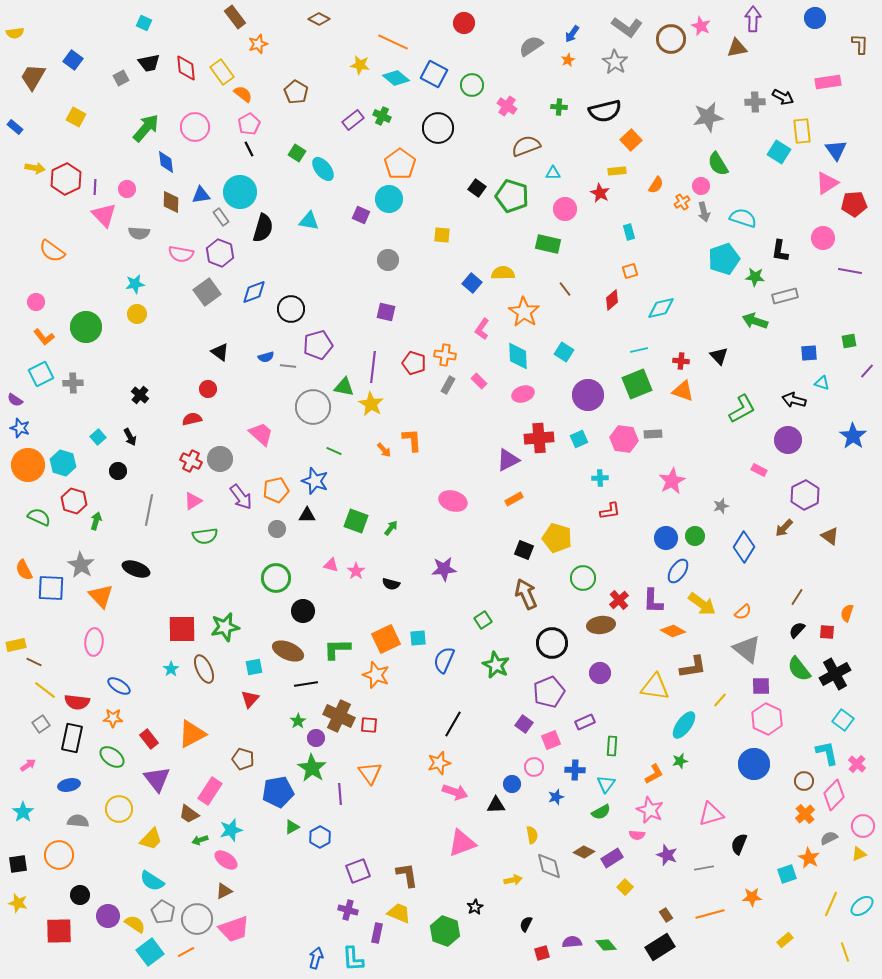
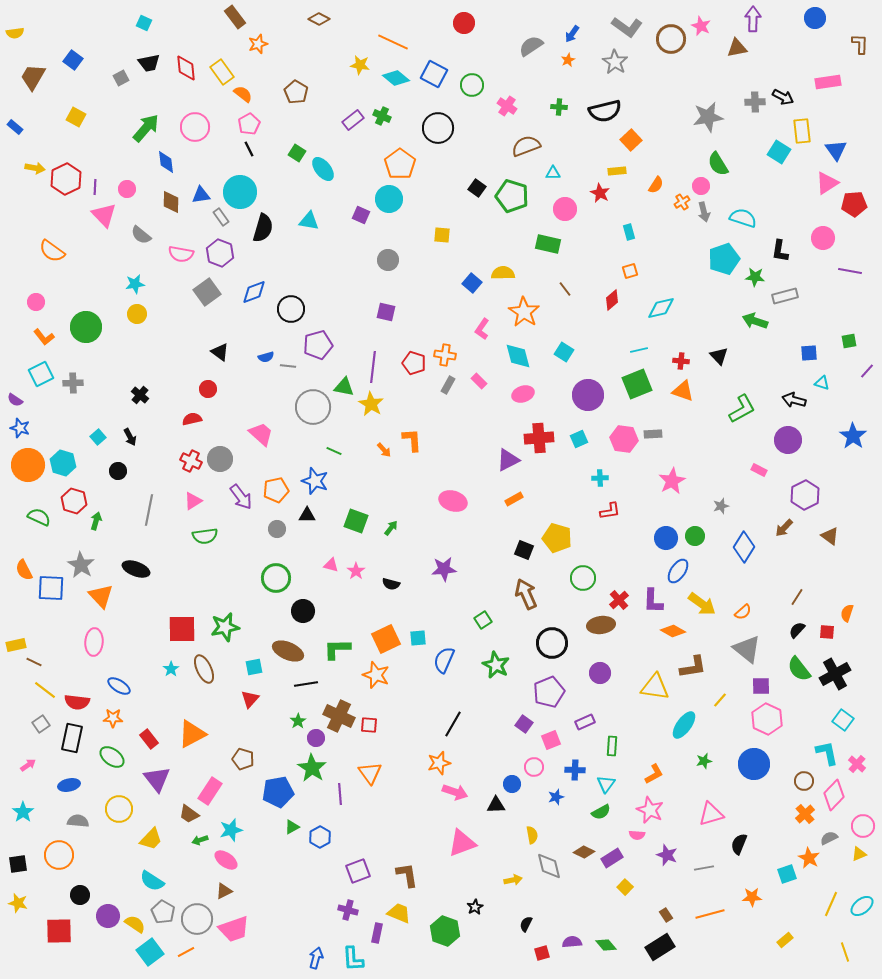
gray semicircle at (139, 233): moved 2 px right, 2 px down; rotated 35 degrees clockwise
cyan diamond at (518, 356): rotated 12 degrees counterclockwise
green star at (680, 761): moved 24 px right
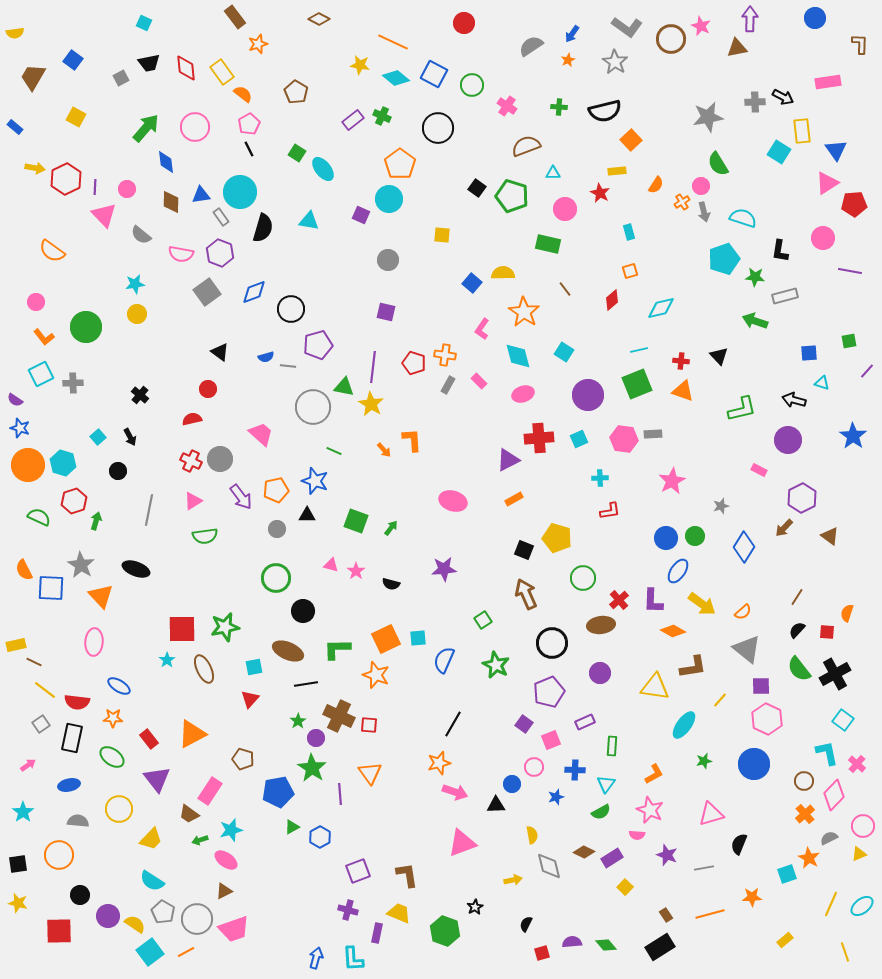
purple arrow at (753, 19): moved 3 px left
green L-shape at (742, 409): rotated 16 degrees clockwise
purple hexagon at (805, 495): moved 3 px left, 3 px down
red hexagon at (74, 501): rotated 25 degrees clockwise
cyan star at (171, 669): moved 4 px left, 9 px up
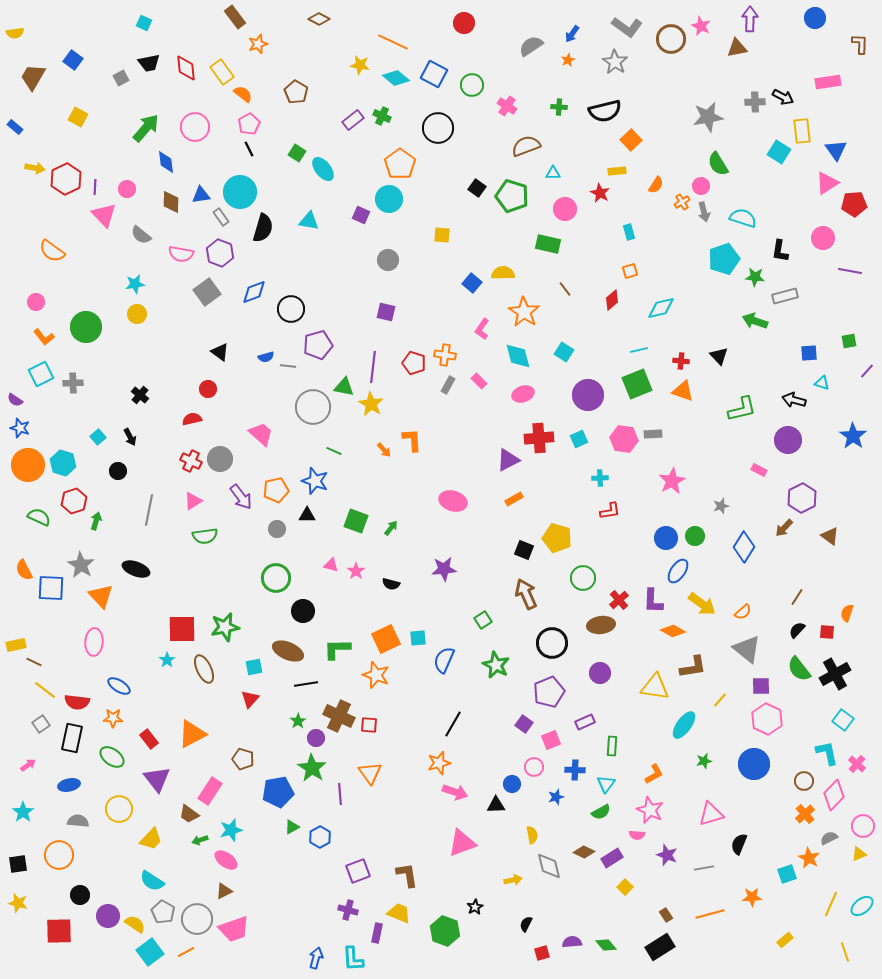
yellow square at (76, 117): moved 2 px right
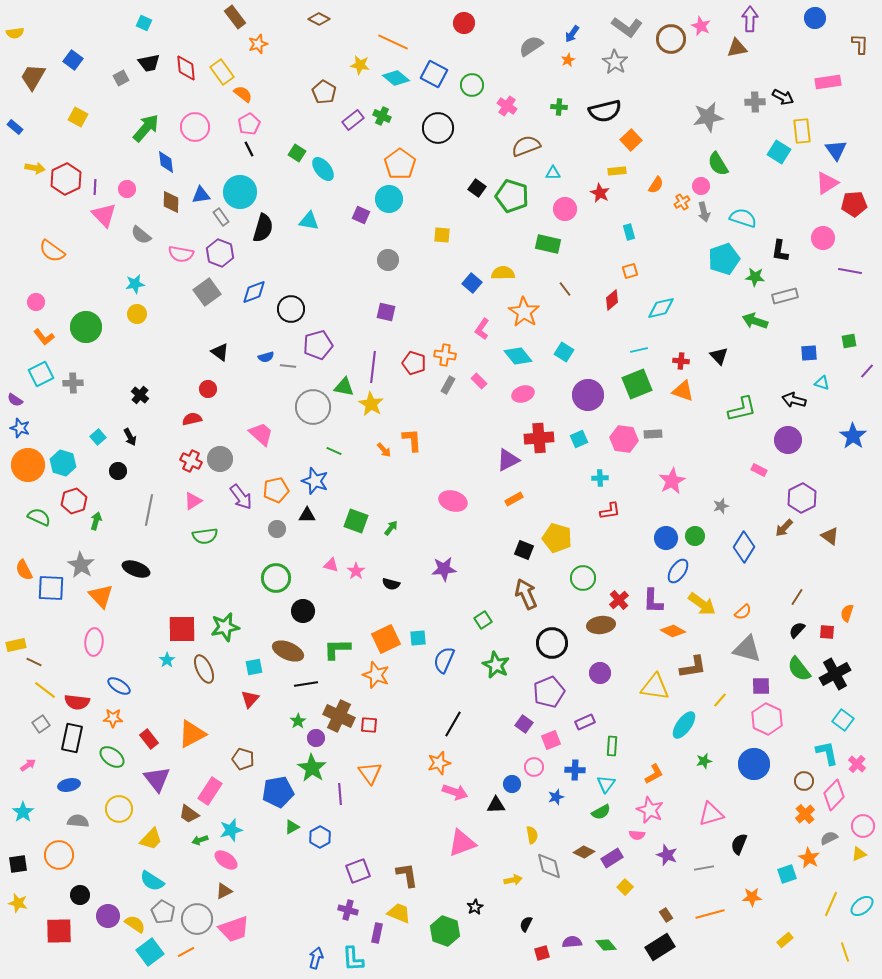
brown pentagon at (296, 92): moved 28 px right
cyan diamond at (518, 356): rotated 24 degrees counterclockwise
gray triangle at (747, 649): rotated 24 degrees counterclockwise
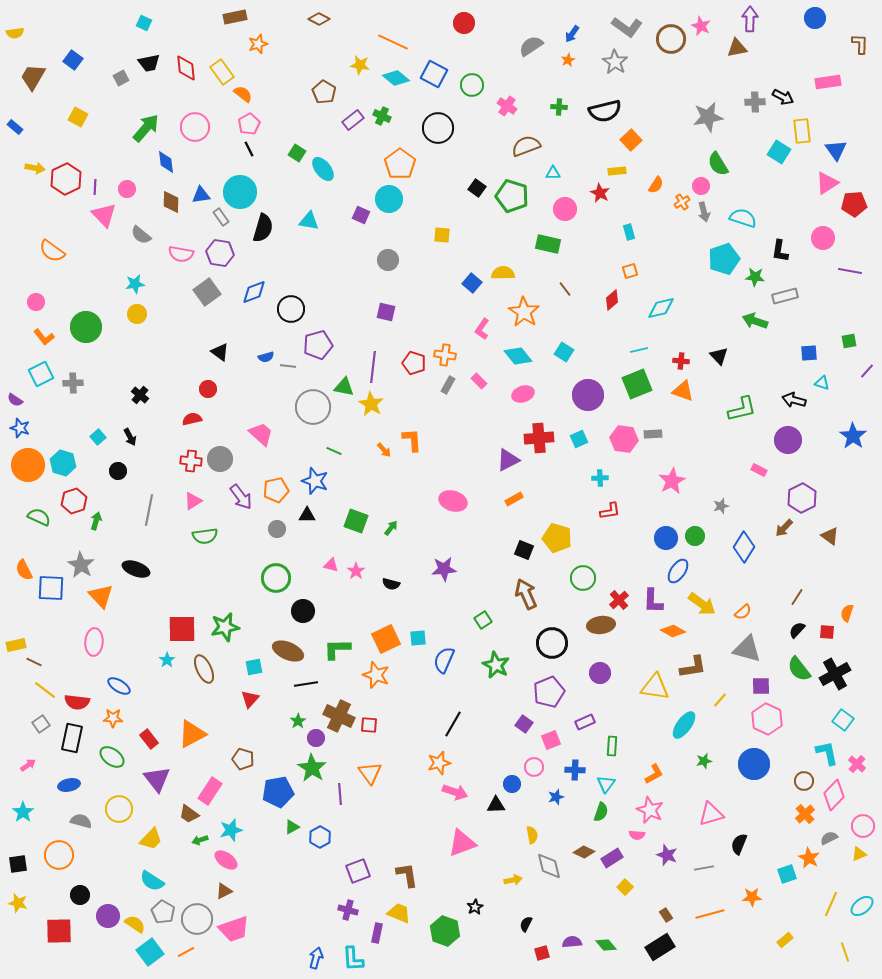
brown rectangle at (235, 17): rotated 65 degrees counterclockwise
purple hexagon at (220, 253): rotated 12 degrees counterclockwise
red cross at (191, 461): rotated 20 degrees counterclockwise
green semicircle at (601, 812): rotated 42 degrees counterclockwise
gray semicircle at (78, 821): moved 3 px right; rotated 10 degrees clockwise
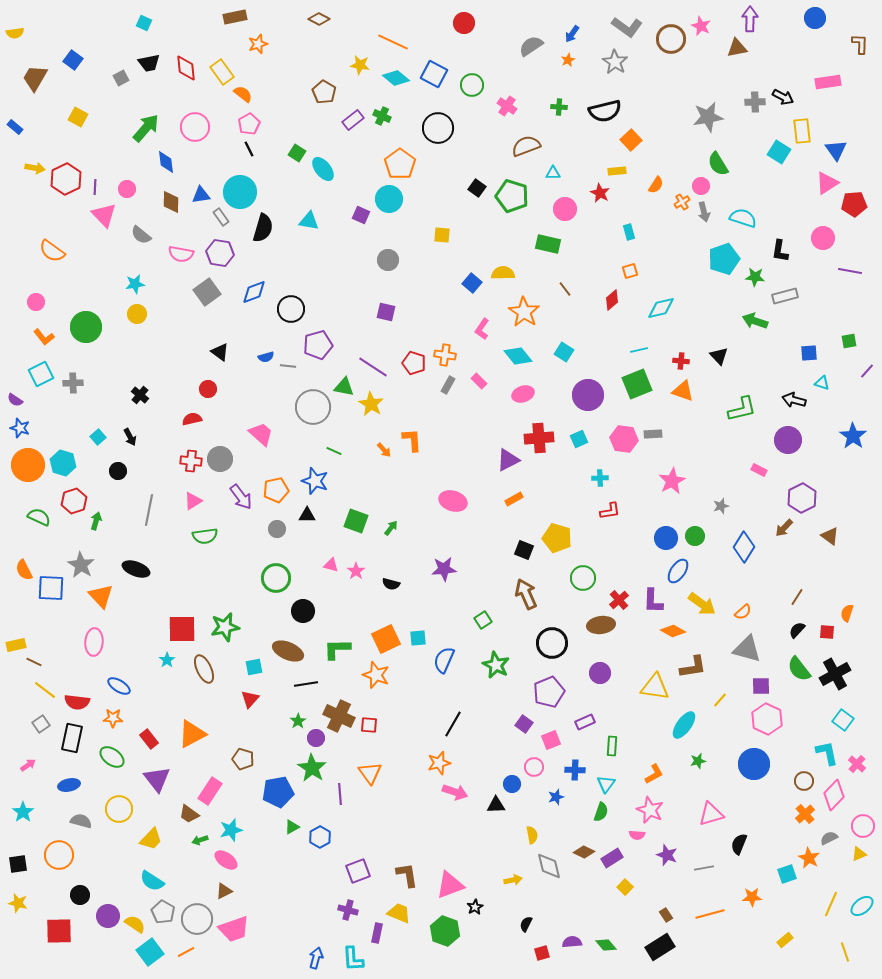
brown trapezoid at (33, 77): moved 2 px right, 1 px down
purple line at (373, 367): rotated 64 degrees counterclockwise
green star at (704, 761): moved 6 px left
pink triangle at (462, 843): moved 12 px left, 42 px down
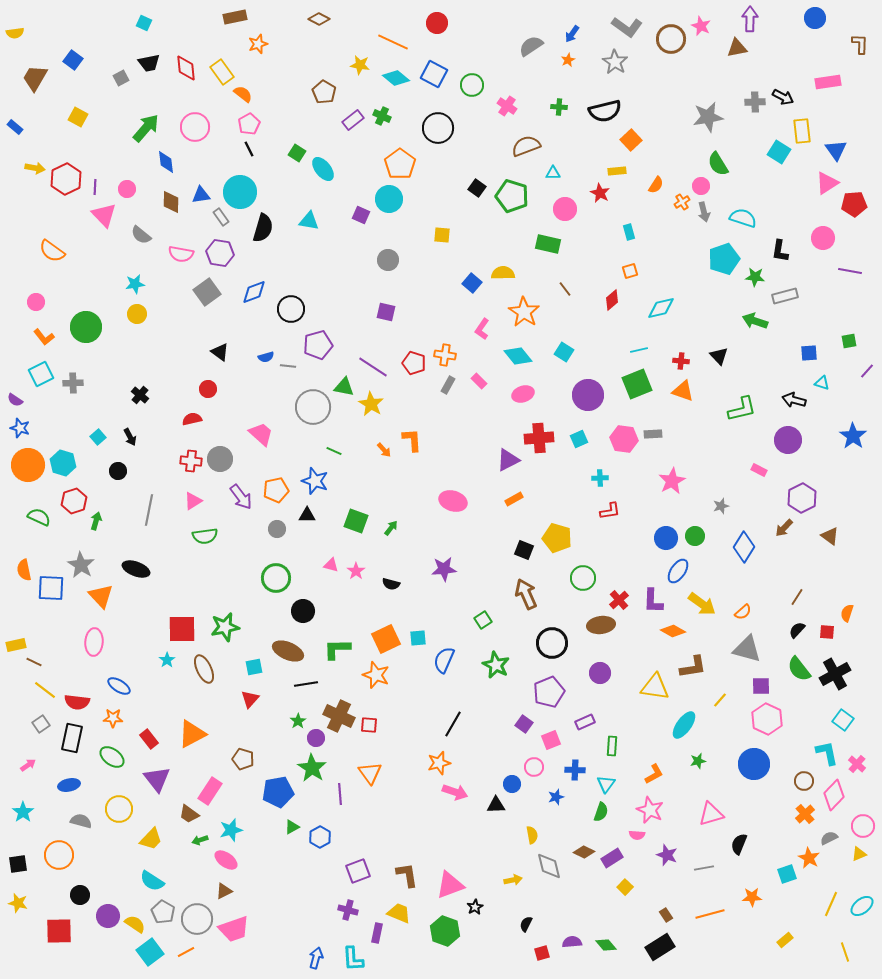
red circle at (464, 23): moved 27 px left
orange semicircle at (24, 570): rotated 15 degrees clockwise
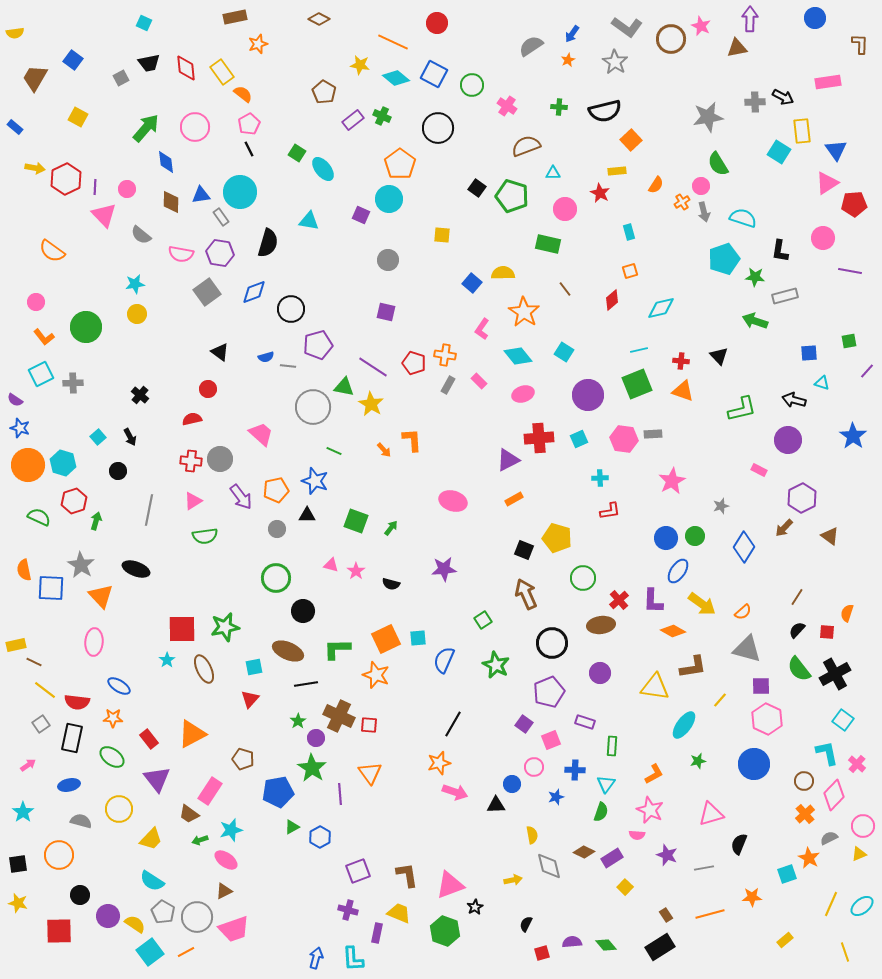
black semicircle at (263, 228): moved 5 px right, 15 px down
purple rectangle at (585, 722): rotated 42 degrees clockwise
gray circle at (197, 919): moved 2 px up
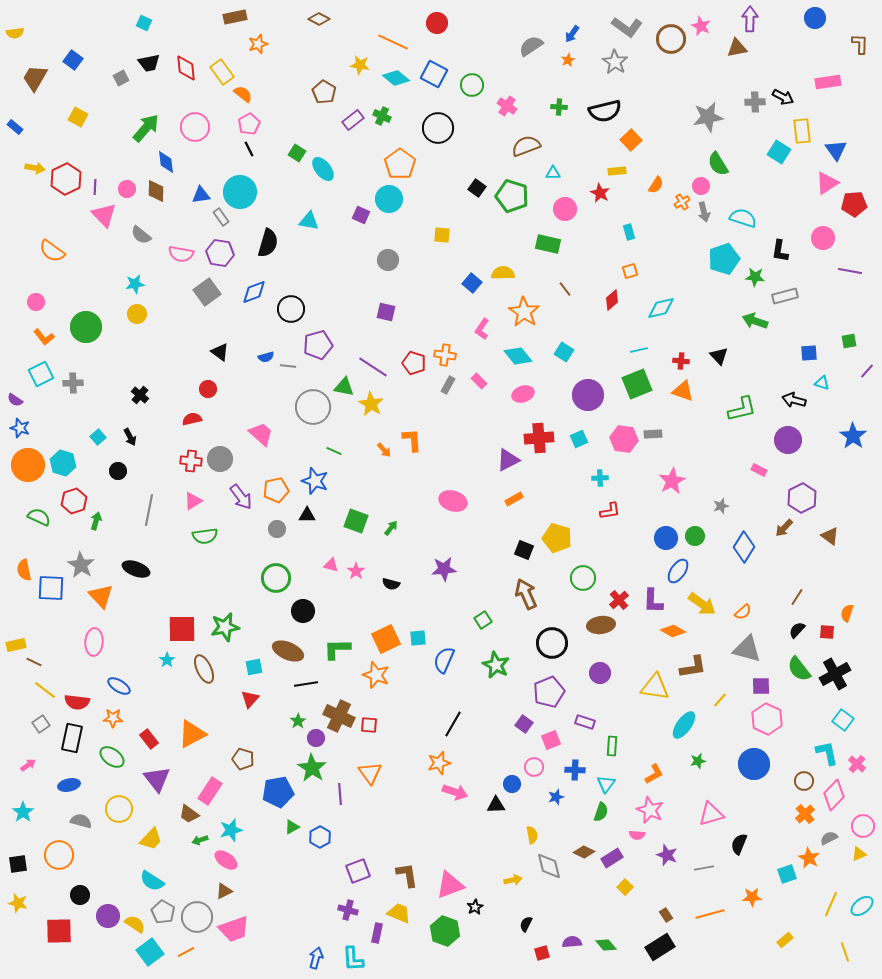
brown diamond at (171, 202): moved 15 px left, 11 px up
